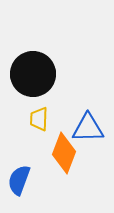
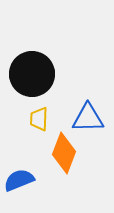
black circle: moved 1 px left
blue triangle: moved 10 px up
blue semicircle: rotated 48 degrees clockwise
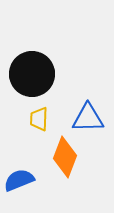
orange diamond: moved 1 px right, 4 px down
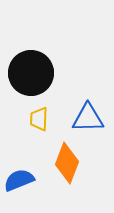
black circle: moved 1 px left, 1 px up
orange diamond: moved 2 px right, 6 px down
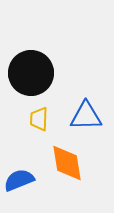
blue triangle: moved 2 px left, 2 px up
orange diamond: rotated 30 degrees counterclockwise
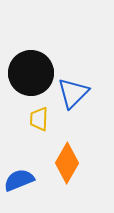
blue triangle: moved 13 px left, 23 px up; rotated 44 degrees counterclockwise
orange diamond: rotated 39 degrees clockwise
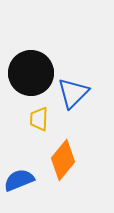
orange diamond: moved 4 px left, 3 px up; rotated 9 degrees clockwise
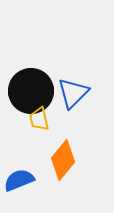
black circle: moved 18 px down
yellow trapezoid: rotated 15 degrees counterclockwise
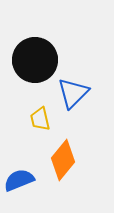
black circle: moved 4 px right, 31 px up
yellow trapezoid: moved 1 px right
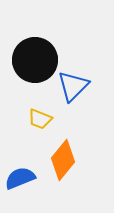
blue triangle: moved 7 px up
yellow trapezoid: rotated 55 degrees counterclockwise
blue semicircle: moved 1 px right, 2 px up
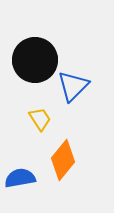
yellow trapezoid: rotated 145 degrees counterclockwise
blue semicircle: rotated 12 degrees clockwise
